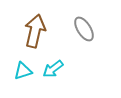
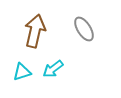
cyan triangle: moved 1 px left, 1 px down
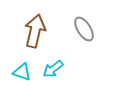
cyan triangle: rotated 36 degrees clockwise
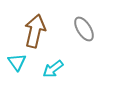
cyan triangle: moved 5 px left, 10 px up; rotated 36 degrees clockwise
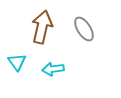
brown arrow: moved 7 px right, 4 px up
cyan arrow: rotated 30 degrees clockwise
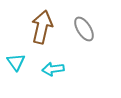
cyan triangle: moved 1 px left
